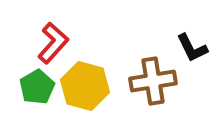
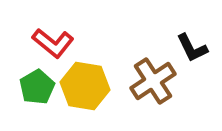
red L-shape: rotated 87 degrees clockwise
brown cross: rotated 24 degrees counterclockwise
yellow hexagon: rotated 6 degrees counterclockwise
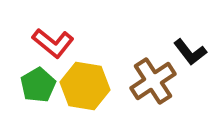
black L-shape: moved 2 px left, 4 px down; rotated 12 degrees counterclockwise
green pentagon: moved 1 px right, 2 px up
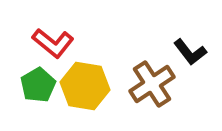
brown cross: moved 1 px left, 3 px down
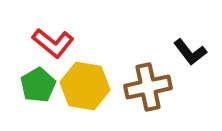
brown cross: moved 4 px left, 3 px down; rotated 21 degrees clockwise
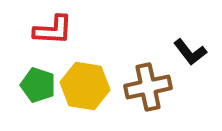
red L-shape: moved 13 px up; rotated 36 degrees counterclockwise
green pentagon: rotated 24 degrees counterclockwise
